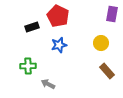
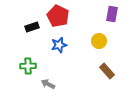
yellow circle: moved 2 px left, 2 px up
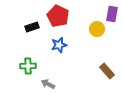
yellow circle: moved 2 px left, 12 px up
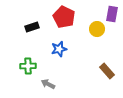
red pentagon: moved 6 px right, 1 px down
blue star: moved 4 px down
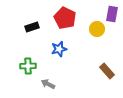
red pentagon: moved 1 px right, 1 px down
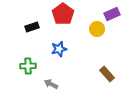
purple rectangle: rotated 56 degrees clockwise
red pentagon: moved 2 px left, 4 px up; rotated 10 degrees clockwise
brown rectangle: moved 3 px down
gray arrow: moved 3 px right
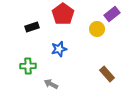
purple rectangle: rotated 14 degrees counterclockwise
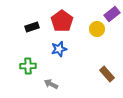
red pentagon: moved 1 px left, 7 px down
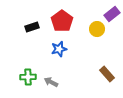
green cross: moved 11 px down
gray arrow: moved 2 px up
